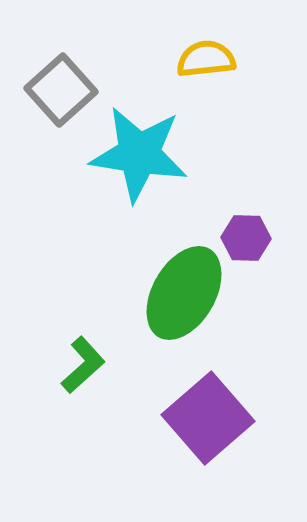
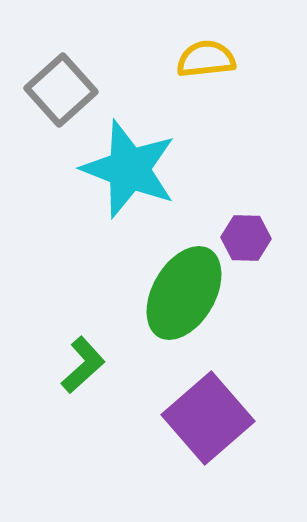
cyan star: moved 10 px left, 15 px down; rotated 12 degrees clockwise
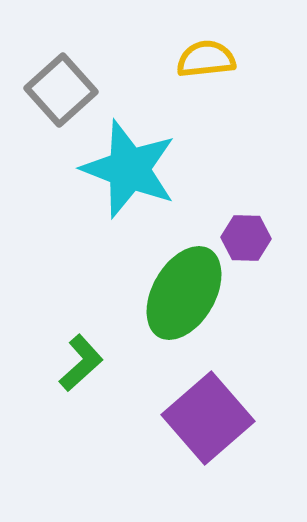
green L-shape: moved 2 px left, 2 px up
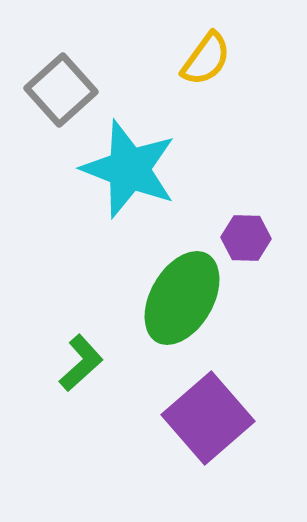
yellow semicircle: rotated 132 degrees clockwise
green ellipse: moved 2 px left, 5 px down
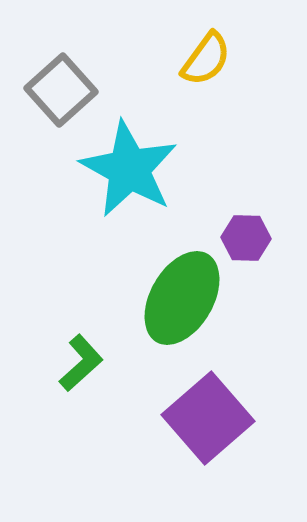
cyan star: rotated 8 degrees clockwise
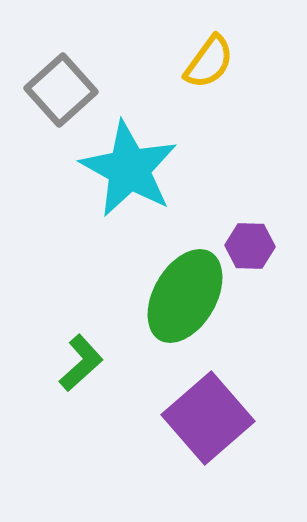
yellow semicircle: moved 3 px right, 3 px down
purple hexagon: moved 4 px right, 8 px down
green ellipse: moved 3 px right, 2 px up
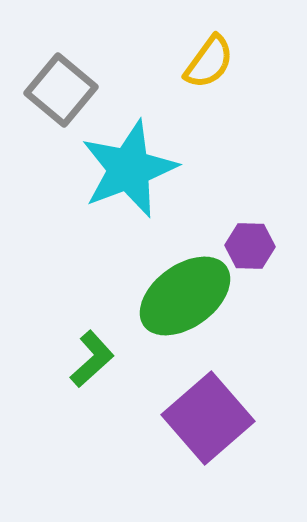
gray square: rotated 8 degrees counterclockwise
cyan star: rotated 22 degrees clockwise
green ellipse: rotated 24 degrees clockwise
green L-shape: moved 11 px right, 4 px up
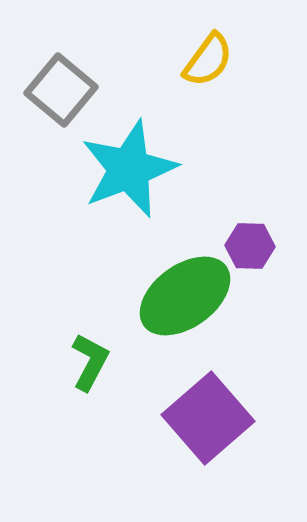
yellow semicircle: moved 1 px left, 2 px up
green L-shape: moved 2 px left, 3 px down; rotated 20 degrees counterclockwise
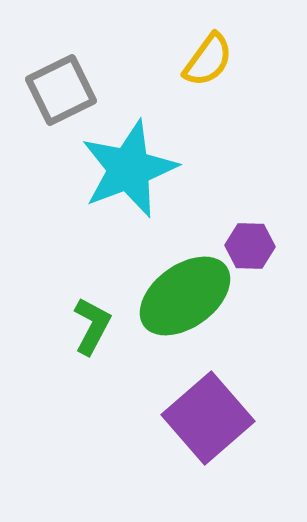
gray square: rotated 24 degrees clockwise
green L-shape: moved 2 px right, 36 px up
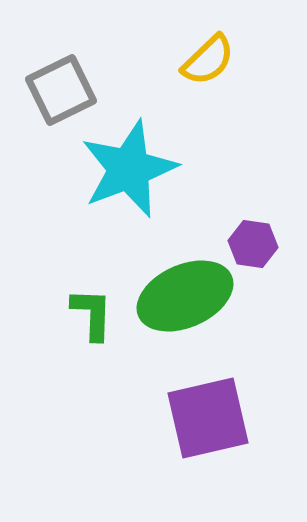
yellow semicircle: rotated 10 degrees clockwise
purple hexagon: moved 3 px right, 2 px up; rotated 6 degrees clockwise
green ellipse: rotated 12 degrees clockwise
green L-shape: moved 12 px up; rotated 26 degrees counterclockwise
purple square: rotated 28 degrees clockwise
